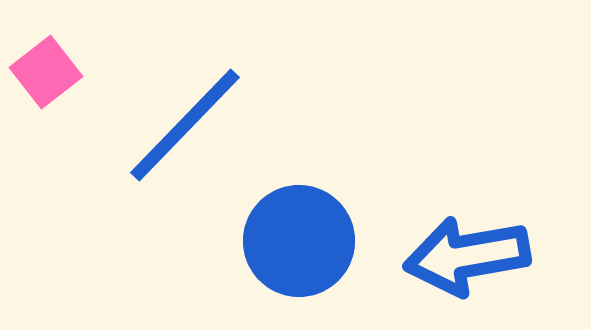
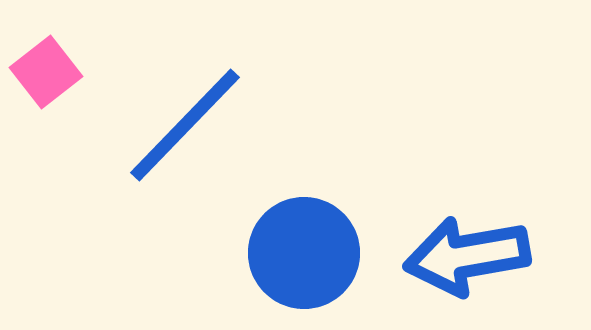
blue circle: moved 5 px right, 12 px down
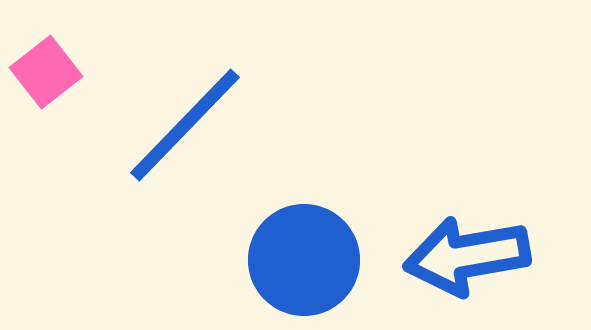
blue circle: moved 7 px down
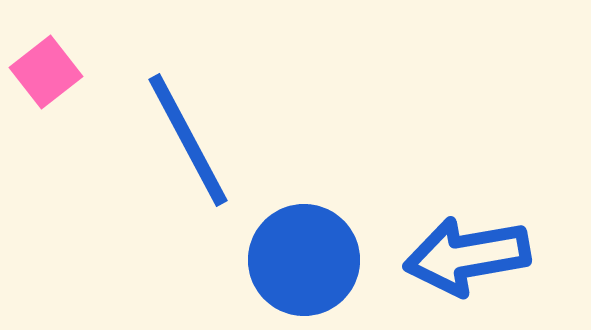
blue line: moved 3 px right, 15 px down; rotated 72 degrees counterclockwise
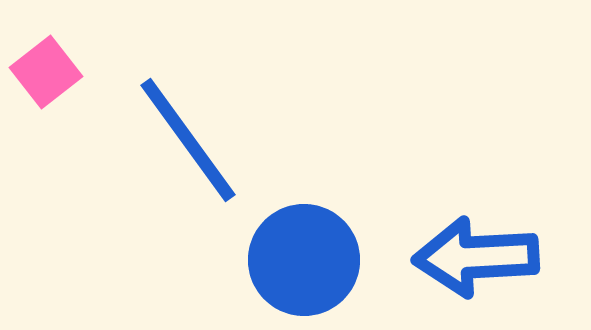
blue line: rotated 8 degrees counterclockwise
blue arrow: moved 9 px right, 1 px down; rotated 7 degrees clockwise
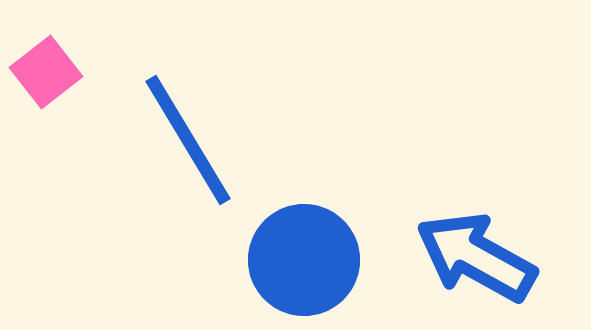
blue line: rotated 5 degrees clockwise
blue arrow: rotated 32 degrees clockwise
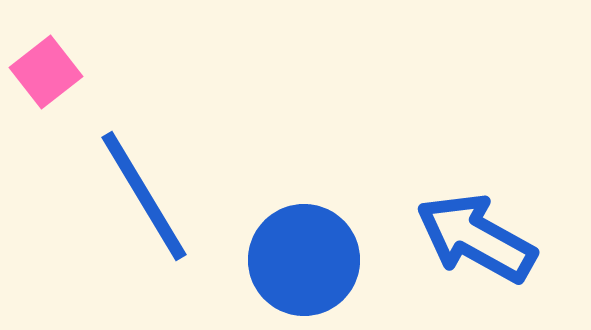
blue line: moved 44 px left, 56 px down
blue arrow: moved 19 px up
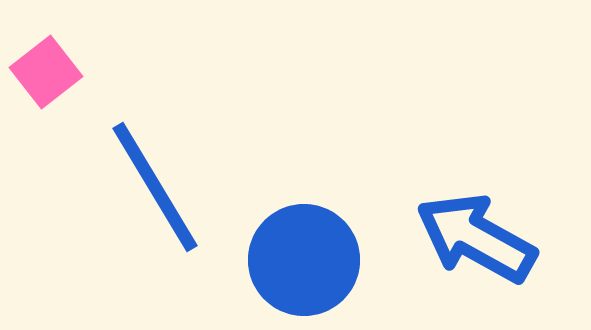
blue line: moved 11 px right, 9 px up
